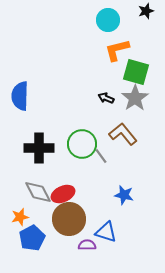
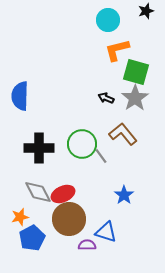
blue star: rotated 24 degrees clockwise
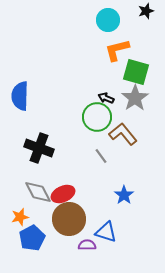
green circle: moved 15 px right, 27 px up
black cross: rotated 20 degrees clockwise
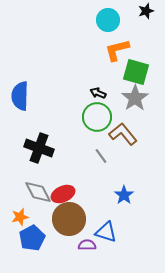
black arrow: moved 8 px left, 5 px up
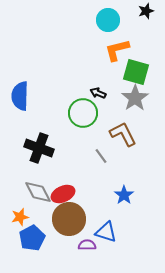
green circle: moved 14 px left, 4 px up
brown L-shape: rotated 12 degrees clockwise
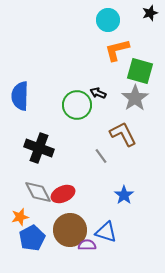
black star: moved 4 px right, 2 px down
green square: moved 4 px right, 1 px up
green circle: moved 6 px left, 8 px up
brown circle: moved 1 px right, 11 px down
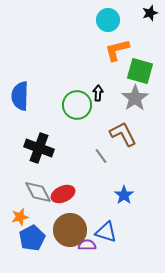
black arrow: rotated 70 degrees clockwise
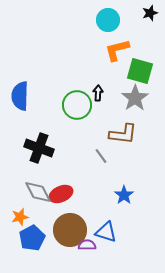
brown L-shape: rotated 124 degrees clockwise
red ellipse: moved 2 px left
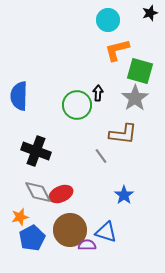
blue semicircle: moved 1 px left
black cross: moved 3 px left, 3 px down
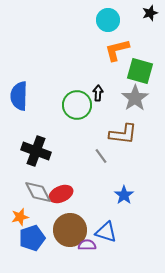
blue pentagon: rotated 10 degrees clockwise
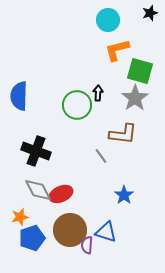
gray diamond: moved 2 px up
purple semicircle: rotated 84 degrees counterclockwise
